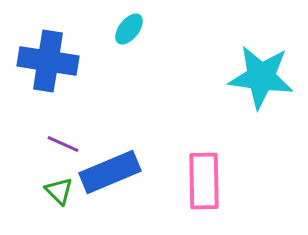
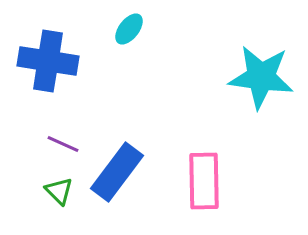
blue rectangle: moved 7 px right; rotated 30 degrees counterclockwise
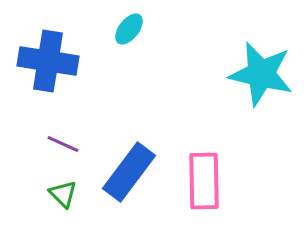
cyan star: moved 3 px up; rotated 6 degrees clockwise
blue rectangle: moved 12 px right
green triangle: moved 4 px right, 3 px down
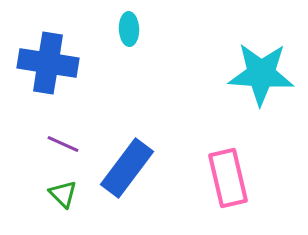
cyan ellipse: rotated 40 degrees counterclockwise
blue cross: moved 2 px down
cyan star: rotated 10 degrees counterclockwise
blue rectangle: moved 2 px left, 4 px up
pink rectangle: moved 24 px right, 3 px up; rotated 12 degrees counterclockwise
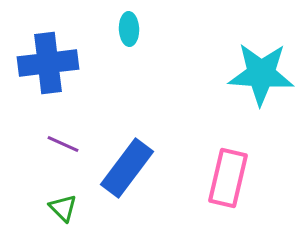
blue cross: rotated 16 degrees counterclockwise
pink rectangle: rotated 26 degrees clockwise
green triangle: moved 14 px down
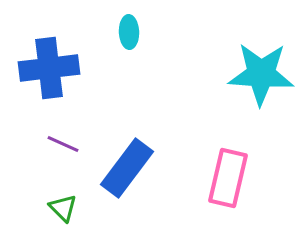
cyan ellipse: moved 3 px down
blue cross: moved 1 px right, 5 px down
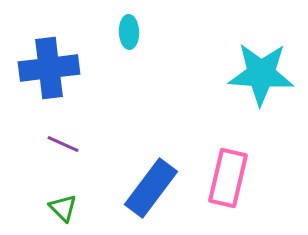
blue rectangle: moved 24 px right, 20 px down
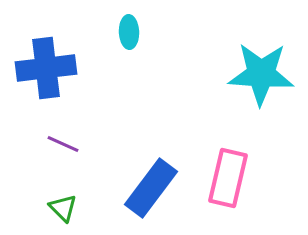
blue cross: moved 3 px left
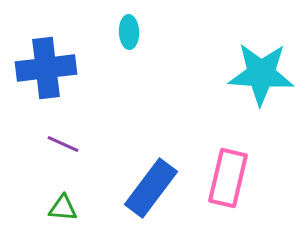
green triangle: rotated 40 degrees counterclockwise
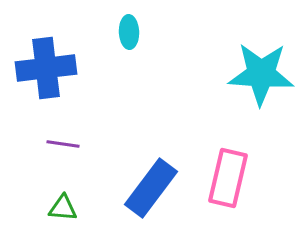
purple line: rotated 16 degrees counterclockwise
